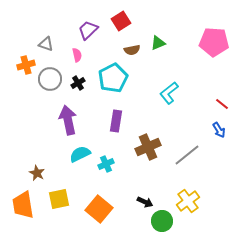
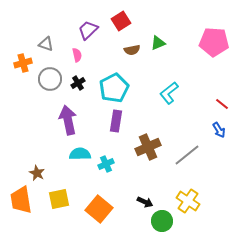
orange cross: moved 3 px left, 2 px up
cyan pentagon: moved 1 px right, 10 px down
cyan semicircle: rotated 25 degrees clockwise
yellow cross: rotated 20 degrees counterclockwise
orange trapezoid: moved 2 px left, 5 px up
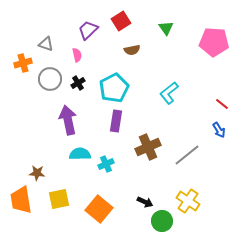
green triangle: moved 8 px right, 15 px up; rotated 42 degrees counterclockwise
brown star: rotated 21 degrees counterclockwise
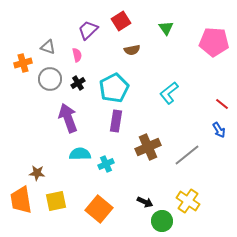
gray triangle: moved 2 px right, 3 px down
purple arrow: moved 2 px up; rotated 8 degrees counterclockwise
yellow square: moved 3 px left, 2 px down
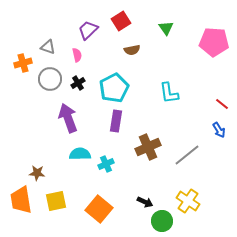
cyan L-shape: rotated 60 degrees counterclockwise
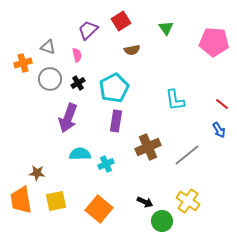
cyan L-shape: moved 6 px right, 7 px down
purple arrow: rotated 140 degrees counterclockwise
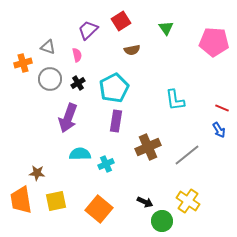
red line: moved 4 px down; rotated 16 degrees counterclockwise
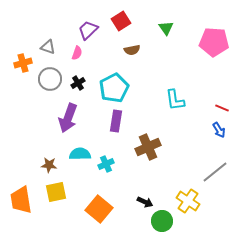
pink semicircle: moved 2 px up; rotated 32 degrees clockwise
gray line: moved 28 px right, 17 px down
brown star: moved 12 px right, 8 px up
yellow square: moved 9 px up
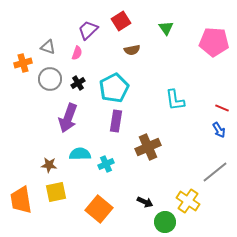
green circle: moved 3 px right, 1 px down
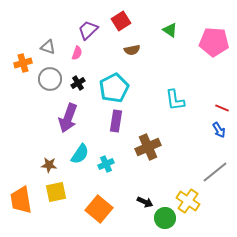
green triangle: moved 4 px right, 2 px down; rotated 21 degrees counterclockwise
cyan semicircle: rotated 125 degrees clockwise
green circle: moved 4 px up
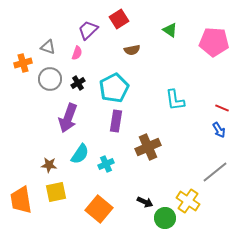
red square: moved 2 px left, 2 px up
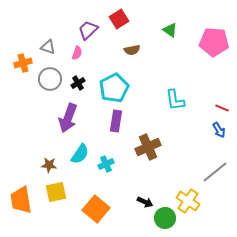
orange square: moved 3 px left
